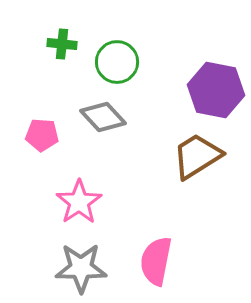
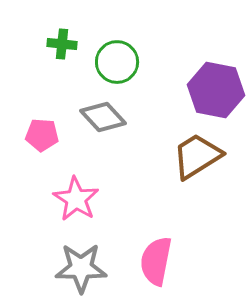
pink star: moved 3 px left, 3 px up; rotated 6 degrees counterclockwise
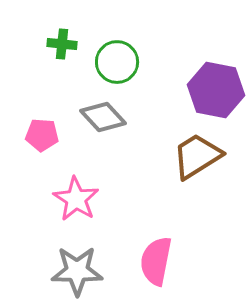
gray star: moved 4 px left, 3 px down
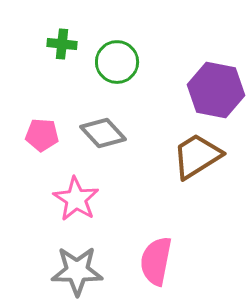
gray diamond: moved 16 px down
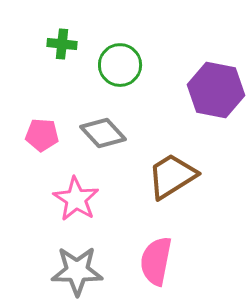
green circle: moved 3 px right, 3 px down
brown trapezoid: moved 25 px left, 20 px down
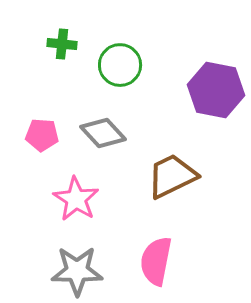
brown trapezoid: rotated 6 degrees clockwise
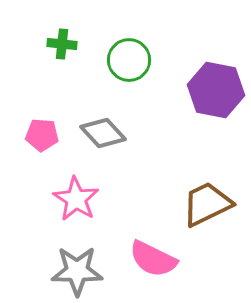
green circle: moved 9 px right, 5 px up
brown trapezoid: moved 35 px right, 28 px down
pink semicircle: moved 3 px left, 2 px up; rotated 75 degrees counterclockwise
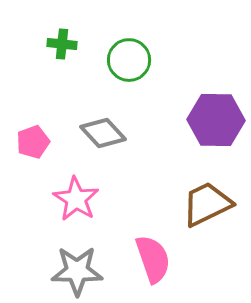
purple hexagon: moved 30 px down; rotated 10 degrees counterclockwise
pink pentagon: moved 9 px left, 7 px down; rotated 24 degrees counterclockwise
pink semicircle: rotated 135 degrees counterclockwise
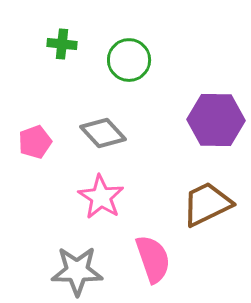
pink pentagon: moved 2 px right
pink star: moved 25 px right, 2 px up
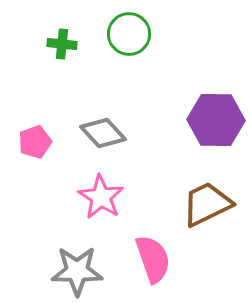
green circle: moved 26 px up
